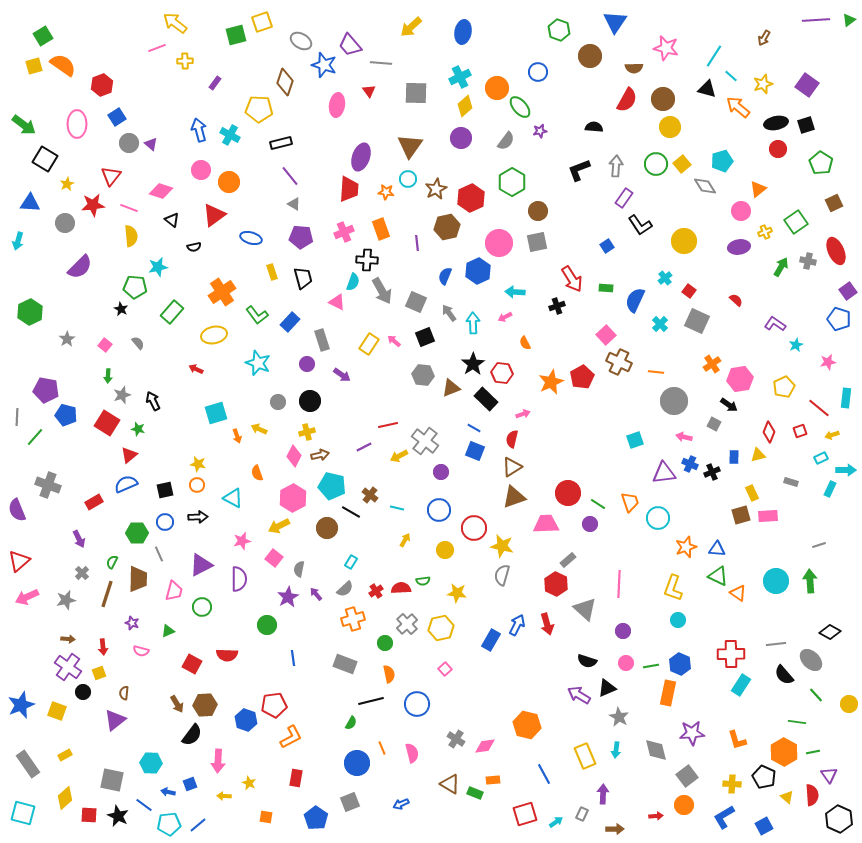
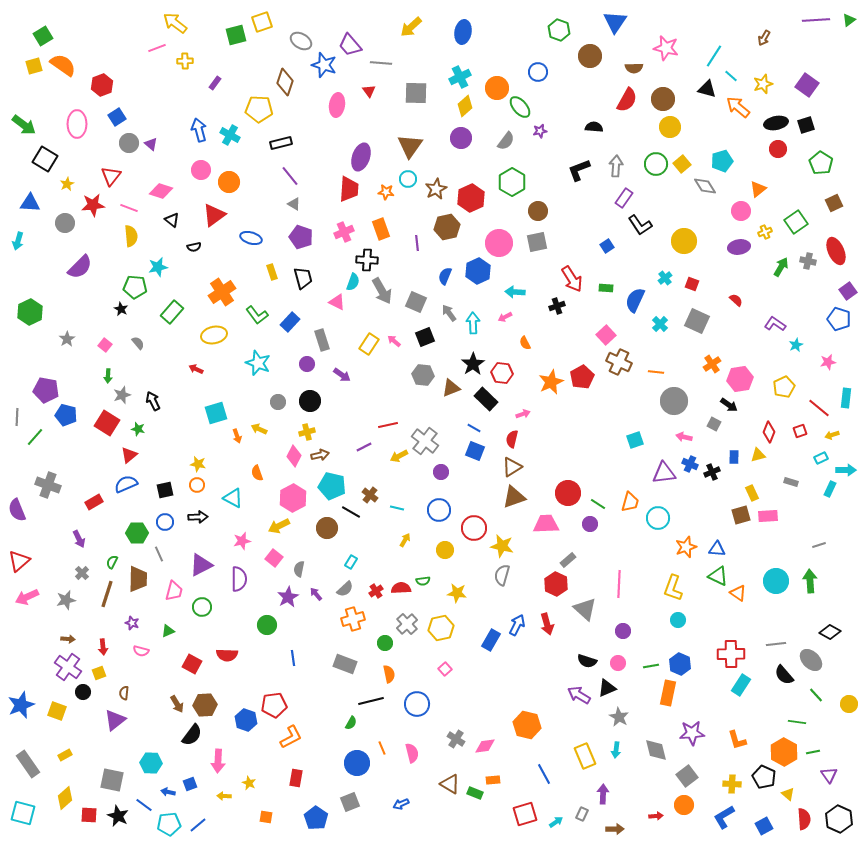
purple pentagon at (301, 237): rotated 15 degrees clockwise
red square at (689, 291): moved 3 px right, 7 px up; rotated 16 degrees counterclockwise
orange trapezoid at (630, 502): rotated 35 degrees clockwise
pink circle at (626, 663): moved 8 px left
red semicircle at (812, 795): moved 8 px left, 24 px down
yellow triangle at (787, 797): moved 1 px right, 3 px up
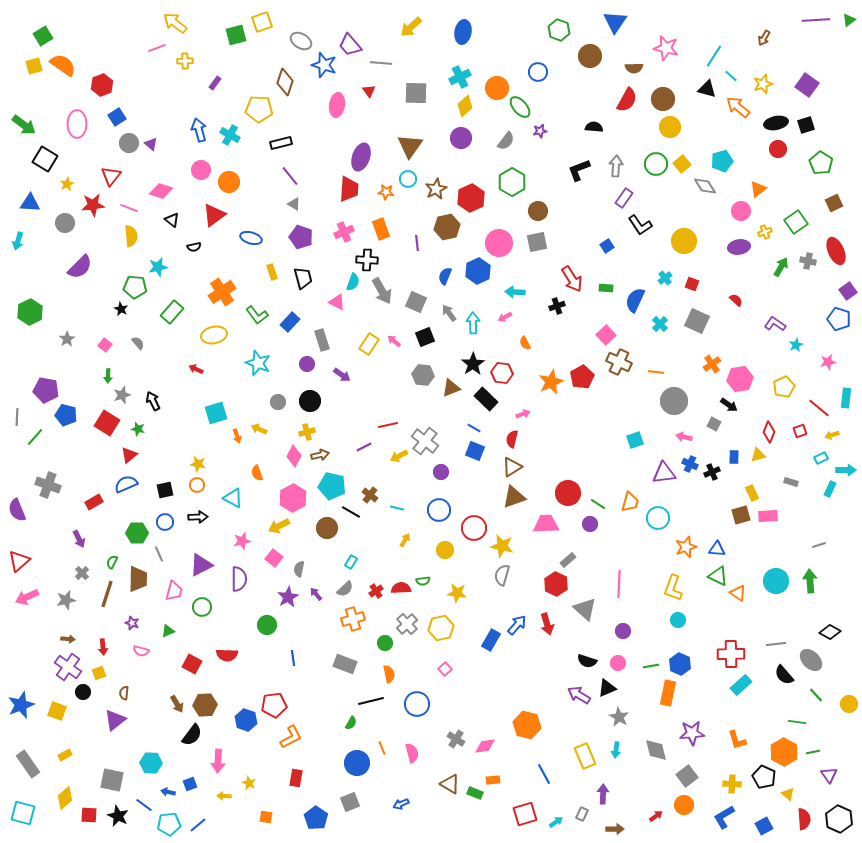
blue arrow at (517, 625): rotated 15 degrees clockwise
cyan rectangle at (741, 685): rotated 15 degrees clockwise
red arrow at (656, 816): rotated 32 degrees counterclockwise
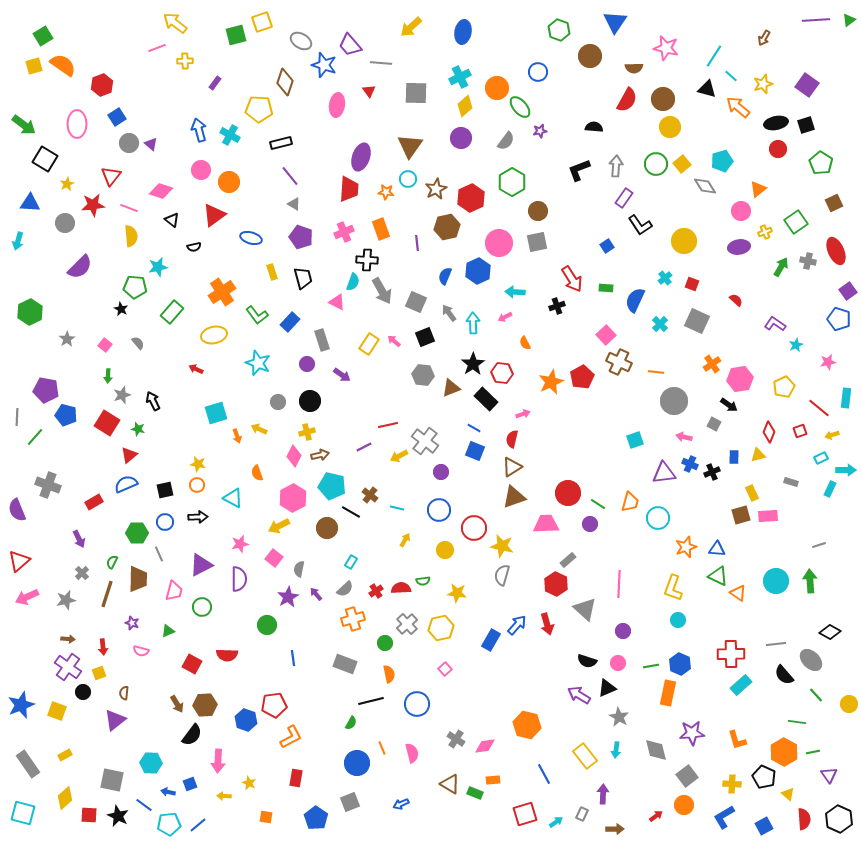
pink star at (242, 541): moved 2 px left, 3 px down
yellow rectangle at (585, 756): rotated 15 degrees counterclockwise
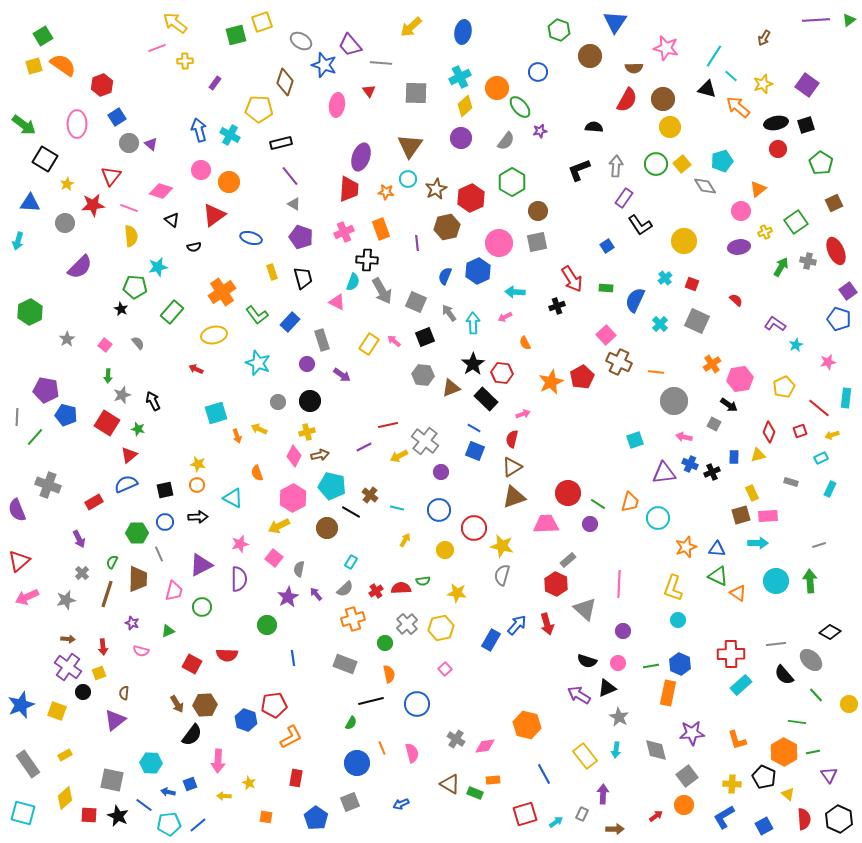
cyan arrow at (846, 470): moved 88 px left, 73 px down
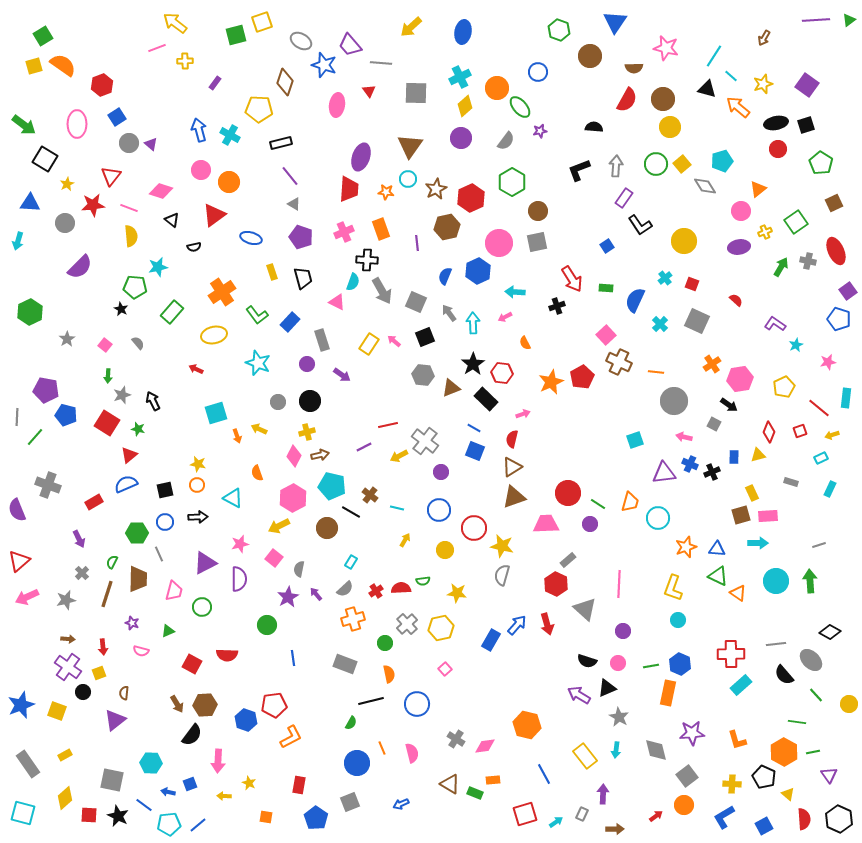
purple triangle at (201, 565): moved 4 px right, 2 px up
red rectangle at (296, 778): moved 3 px right, 7 px down
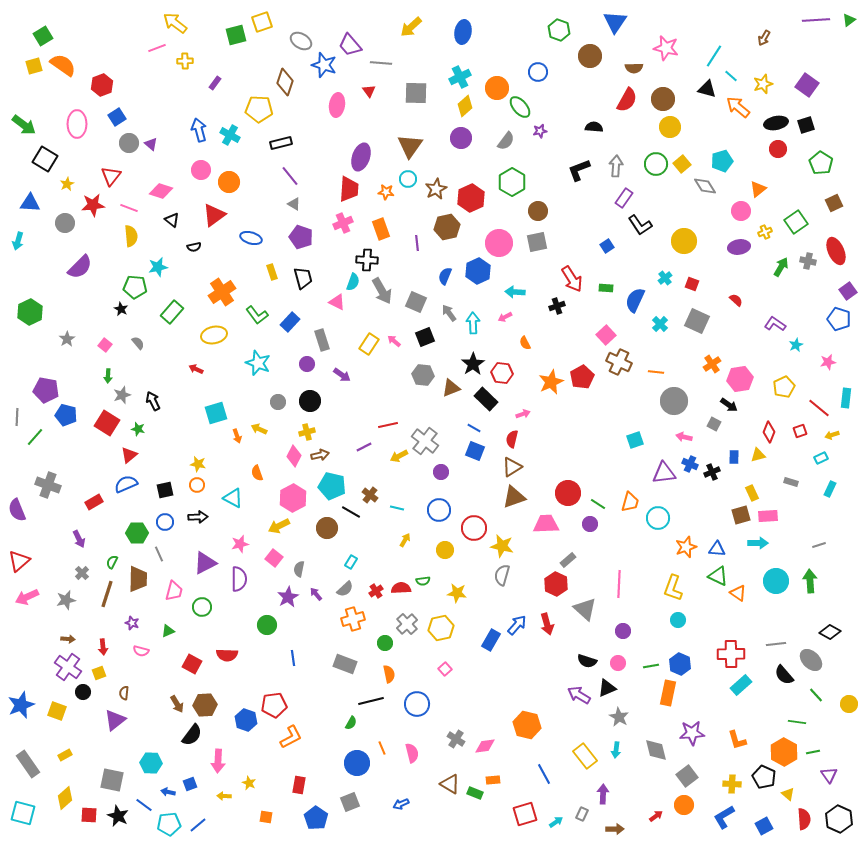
pink cross at (344, 232): moved 1 px left, 9 px up
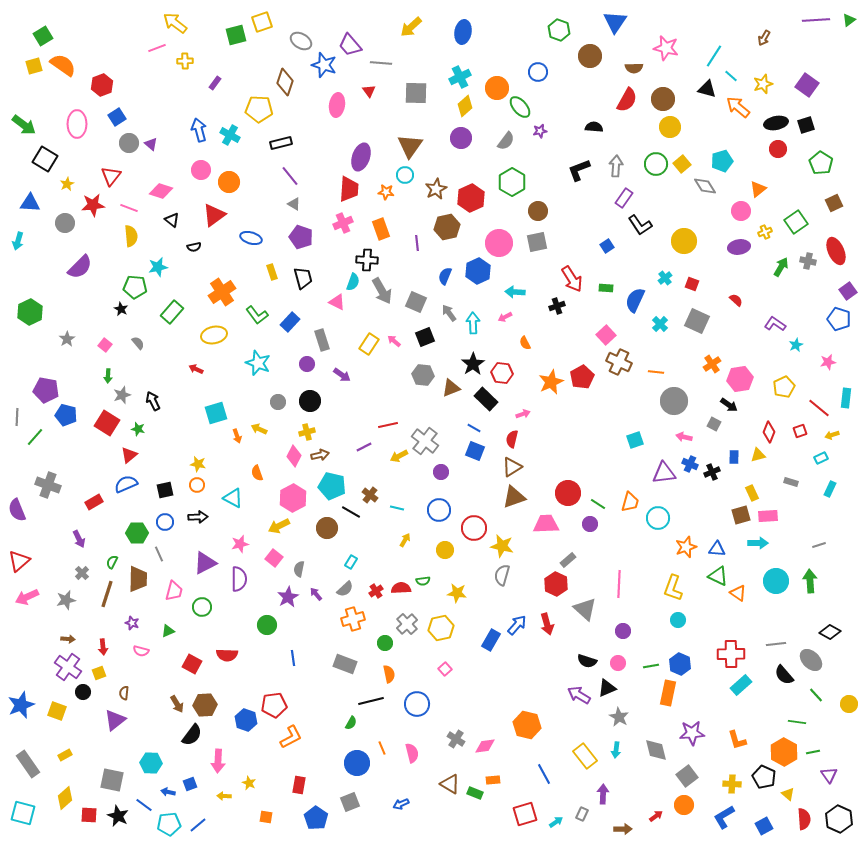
cyan circle at (408, 179): moved 3 px left, 4 px up
brown arrow at (615, 829): moved 8 px right
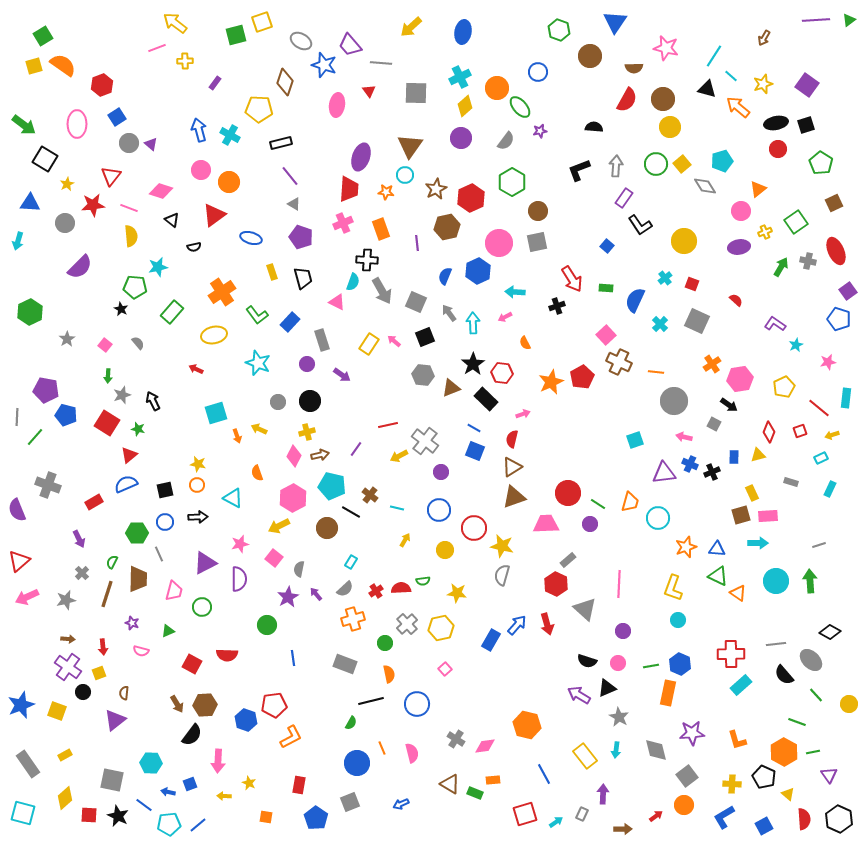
blue square at (607, 246): rotated 16 degrees counterclockwise
purple line at (364, 447): moved 8 px left, 2 px down; rotated 28 degrees counterclockwise
green line at (797, 722): rotated 12 degrees clockwise
